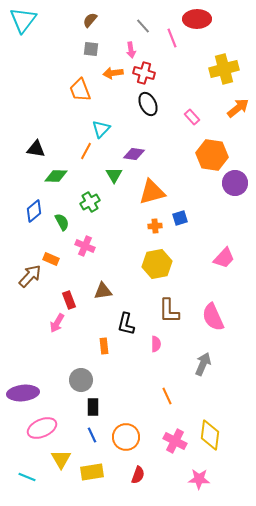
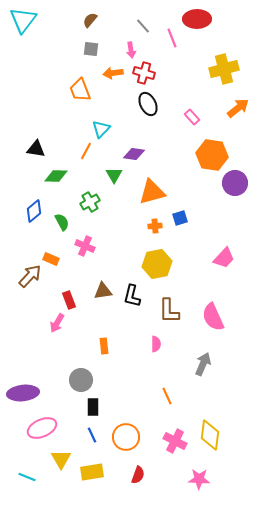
black L-shape at (126, 324): moved 6 px right, 28 px up
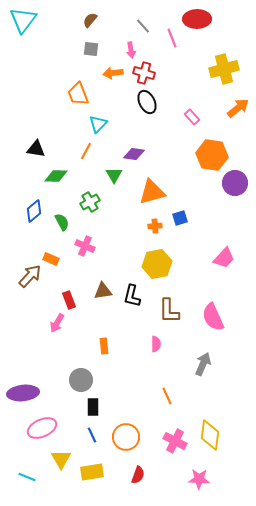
orange trapezoid at (80, 90): moved 2 px left, 4 px down
black ellipse at (148, 104): moved 1 px left, 2 px up
cyan triangle at (101, 129): moved 3 px left, 5 px up
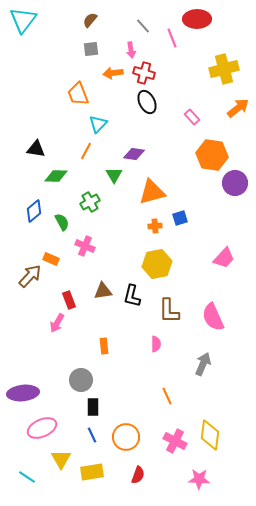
gray square at (91, 49): rotated 14 degrees counterclockwise
cyan line at (27, 477): rotated 12 degrees clockwise
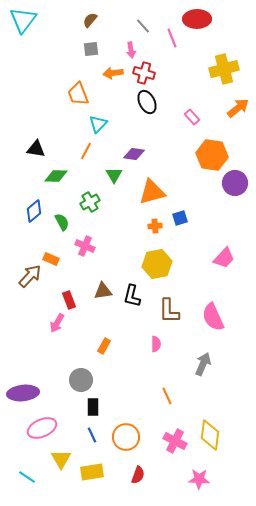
orange rectangle at (104, 346): rotated 35 degrees clockwise
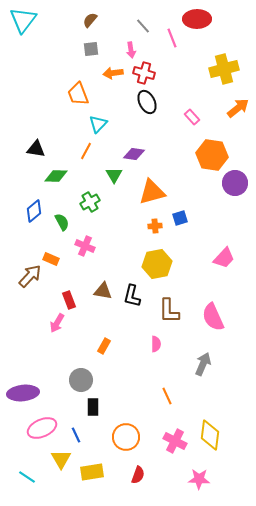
brown triangle at (103, 291): rotated 18 degrees clockwise
blue line at (92, 435): moved 16 px left
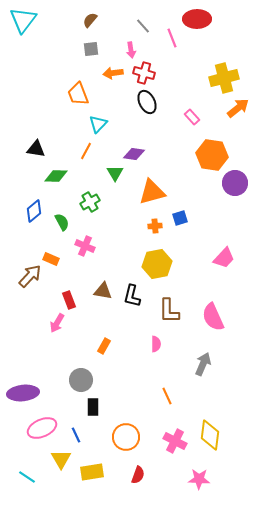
yellow cross at (224, 69): moved 9 px down
green triangle at (114, 175): moved 1 px right, 2 px up
